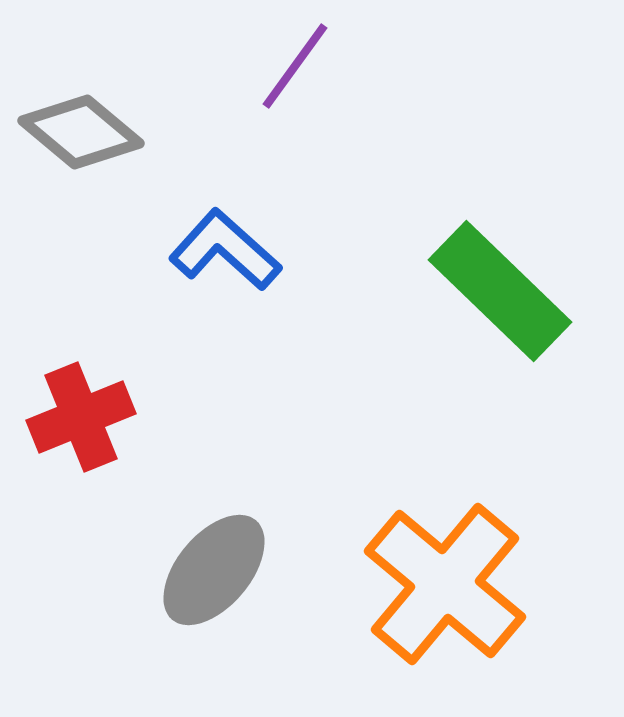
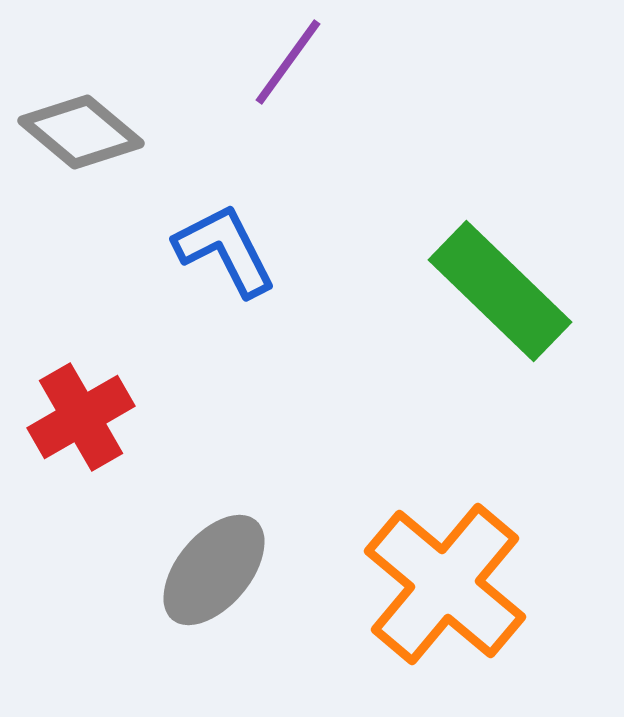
purple line: moved 7 px left, 4 px up
blue L-shape: rotated 21 degrees clockwise
red cross: rotated 8 degrees counterclockwise
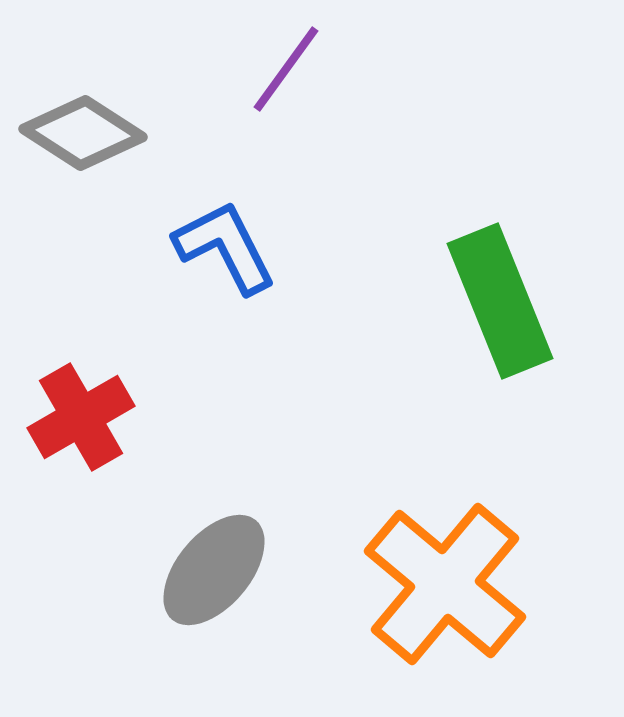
purple line: moved 2 px left, 7 px down
gray diamond: moved 2 px right, 1 px down; rotated 7 degrees counterclockwise
blue L-shape: moved 3 px up
green rectangle: moved 10 px down; rotated 24 degrees clockwise
